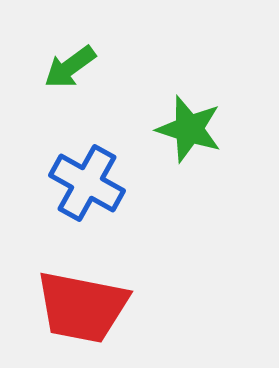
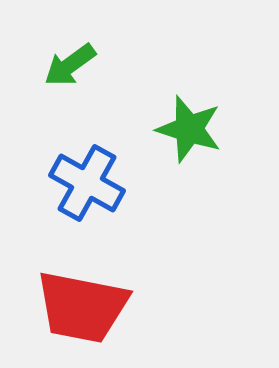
green arrow: moved 2 px up
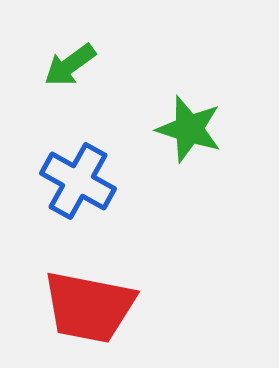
blue cross: moved 9 px left, 2 px up
red trapezoid: moved 7 px right
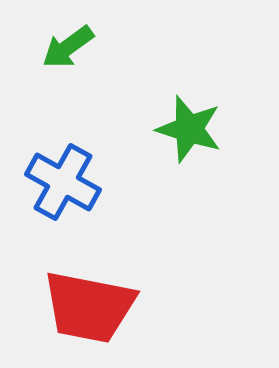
green arrow: moved 2 px left, 18 px up
blue cross: moved 15 px left, 1 px down
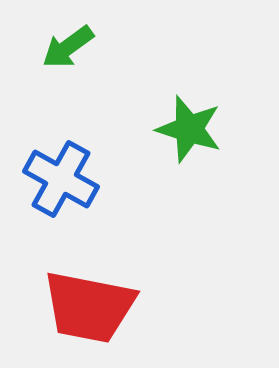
blue cross: moved 2 px left, 3 px up
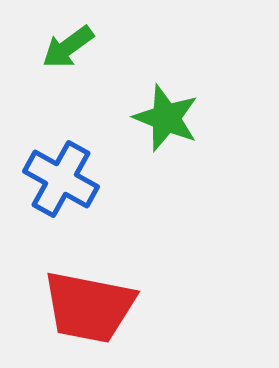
green star: moved 23 px left, 11 px up; rotated 4 degrees clockwise
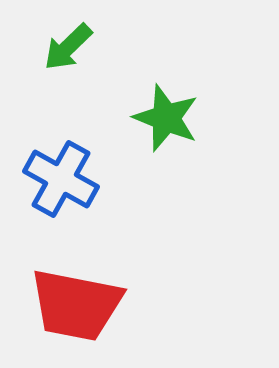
green arrow: rotated 8 degrees counterclockwise
red trapezoid: moved 13 px left, 2 px up
